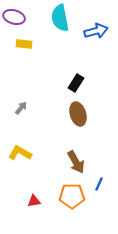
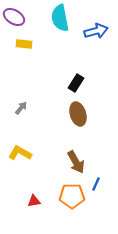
purple ellipse: rotated 15 degrees clockwise
blue line: moved 3 px left
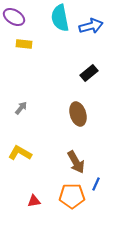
blue arrow: moved 5 px left, 5 px up
black rectangle: moved 13 px right, 10 px up; rotated 18 degrees clockwise
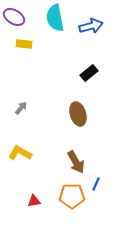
cyan semicircle: moved 5 px left
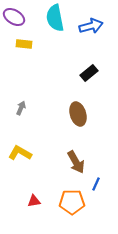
gray arrow: rotated 16 degrees counterclockwise
orange pentagon: moved 6 px down
